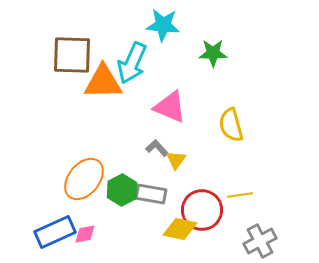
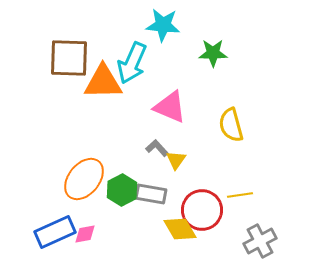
brown square: moved 3 px left, 3 px down
yellow diamond: rotated 48 degrees clockwise
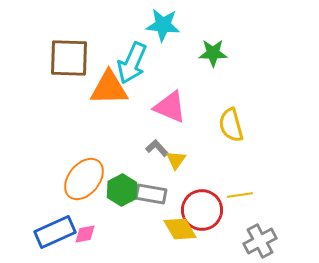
orange triangle: moved 6 px right, 6 px down
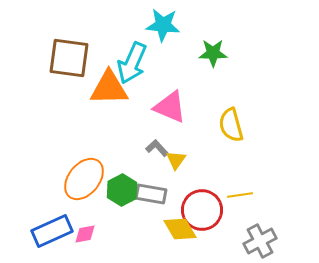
brown square: rotated 6 degrees clockwise
blue rectangle: moved 3 px left, 1 px up
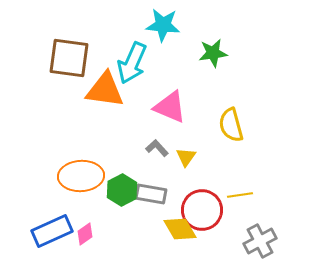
green star: rotated 8 degrees counterclockwise
orange triangle: moved 4 px left, 2 px down; rotated 9 degrees clockwise
yellow triangle: moved 10 px right, 3 px up
orange ellipse: moved 3 px left, 3 px up; rotated 48 degrees clockwise
pink diamond: rotated 25 degrees counterclockwise
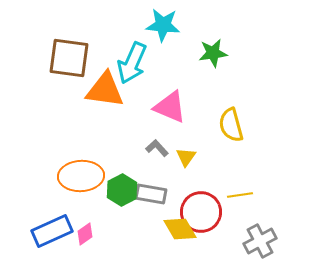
red circle: moved 1 px left, 2 px down
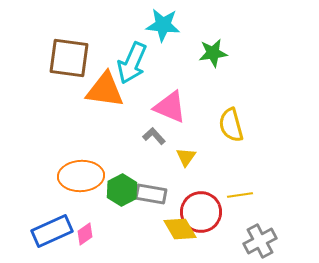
gray L-shape: moved 3 px left, 12 px up
